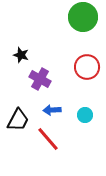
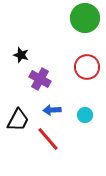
green circle: moved 2 px right, 1 px down
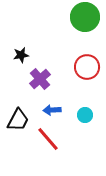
green circle: moved 1 px up
black star: rotated 28 degrees counterclockwise
purple cross: rotated 20 degrees clockwise
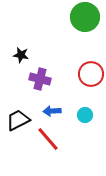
black star: rotated 21 degrees clockwise
red circle: moved 4 px right, 7 px down
purple cross: rotated 35 degrees counterclockwise
blue arrow: moved 1 px down
black trapezoid: rotated 145 degrees counterclockwise
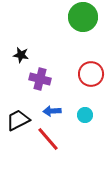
green circle: moved 2 px left
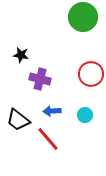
black trapezoid: rotated 115 degrees counterclockwise
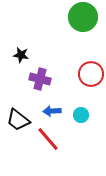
cyan circle: moved 4 px left
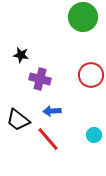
red circle: moved 1 px down
cyan circle: moved 13 px right, 20 px down
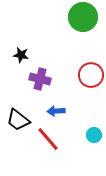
blue arrow: moved 4 px right
